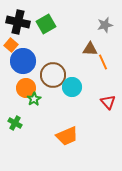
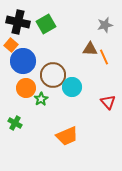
orange line: moved 1 px right, 5 px up
green star: moved 7 px right
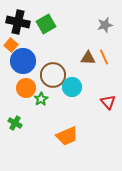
brown triangle: moved 2 px left, 9 px down
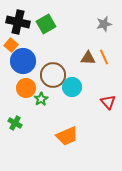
gray star: moved 1 px left, 1 px up
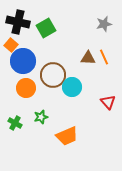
green square: moved 4 px down
green star: moved 18 px down; rotated 16 degrees clockwise
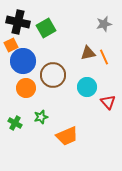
orange square: rotated 24 degrees clockwise
brown triangle: moved 5 px up; rotated 14 degrees counterclockwise
cyan circle: moved 15 px right
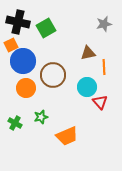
orange line: moved 10 px down; rotated 21 degrees clockwise
red triangle: moved 8 px left
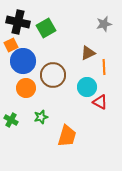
brown triangle: rotated 14 degrees counterclockwise
red triangle: rotated 21 degrees counterclockwise
green cross: moved 4 px left, 3 px up
orange trapezoid: rotated 50 degrees counterclockwise
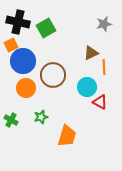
brown triangle: moved 3 px right
